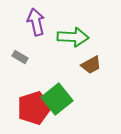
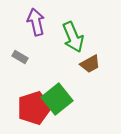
green arrow: rotated 64 degrees clockwise
brown trapezoid: moved 1 px left, 1 px up
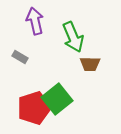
purple arrow: moved 1 px left, 1 px up
brown trapezoid: rotated 30 degrees clockwise
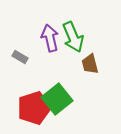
purple arrow: moved 15 px right, 17 px down
brown trapezoid: rotated 75 degrees clockwise
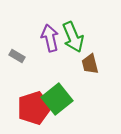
gray rectangle: moved 3 px left, 1 px up
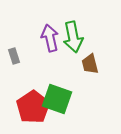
green arrow: rotated 12 degrees clockwise
gray rectangle: moved 3 px left; rotated 42 degrees clockwise
green square: rotated 32 degrees counterclockwise
red pentagon: moved 1 px left, 1 px up; rotated 16 degrees counterclockwise
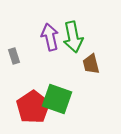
purple arrow: moved 1 px up
brown trapezoid: moved 1 px right
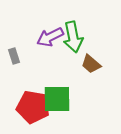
purple arrow: rotated 104 degrees counterclockwise
brown trapezoid: rotated 35 degrees counterclockwise
green square: rotated 20 degrees counterclockwise
red pentagon: rotated 28 degrees counterclockwise
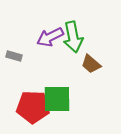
gray rectangle: rotated 56 degrees counterclockwise
red pentagon: rotated 8 degrees counterclockwise
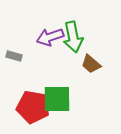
purple arrow: rotated 8 degrees clockwise
red pentagon: rotated 8 degrees clockwise
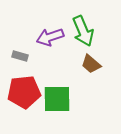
green arrow: moved 10 px right, 6 px up; rotated 12 degrees counterclockwise
gray rectangle: moved 6 px right
red pentagon: moved 9 px left, 15 px up; rotated 16 degrees counterclockwise
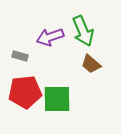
red pentagon: moved 1 px right
